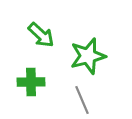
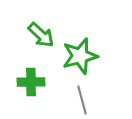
green star: moved 8 px left
gray line: rotated 8 degrees clockwise
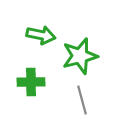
green arrow: rotated 32 degrees counterclockwise
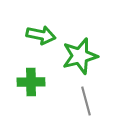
gray line: moved 4 px right, 1 px down
